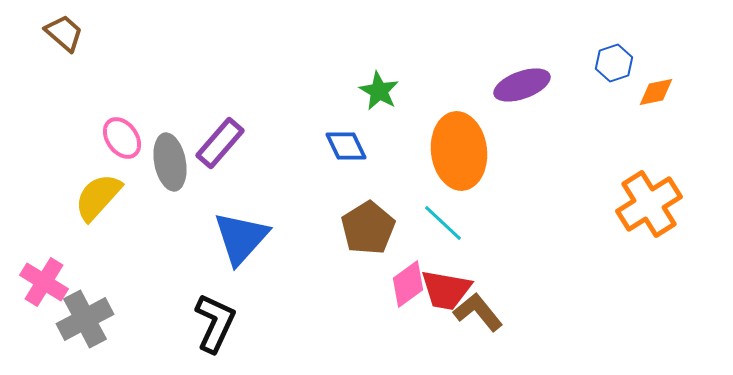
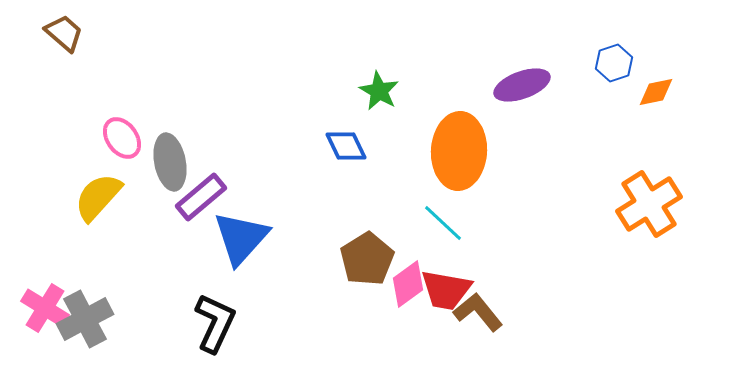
purple rectangle: moved 19 px left, 54 px down; rotated 9 degrees clockwise
orange ellipse: rotated 10 degrees clockwise
brown pentagon: moved 1 px left, 31 px down
pink cross: moved 1 px right, 26 px down
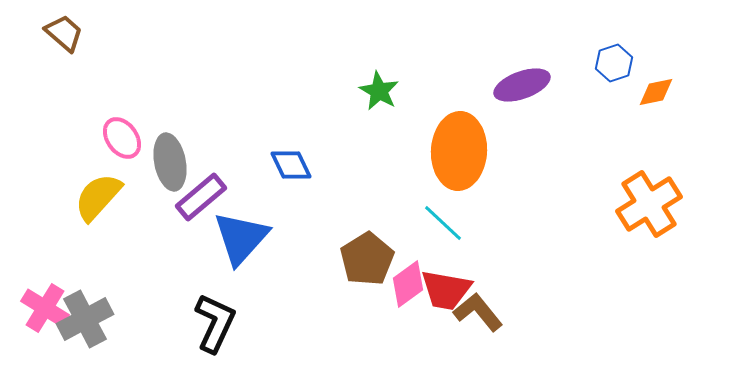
blue diamond: moved 55 px left, 19 px down
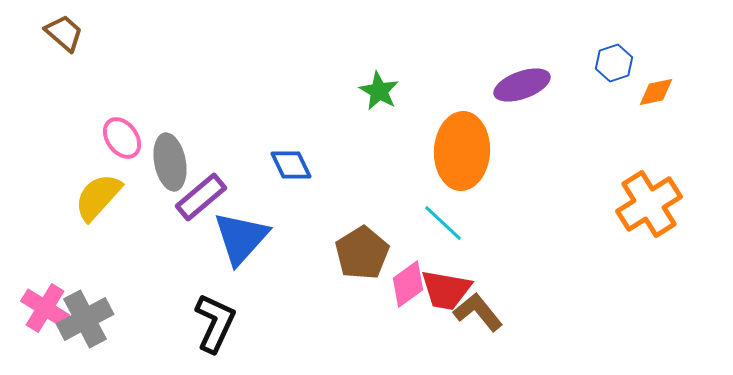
orange ellipse: moved 3 px right
brown pentagon: moved 5 px left, 6 px up
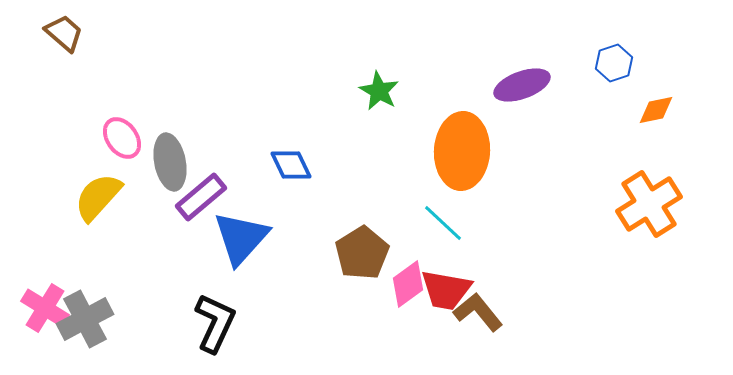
orange diamond: moved 18 px down
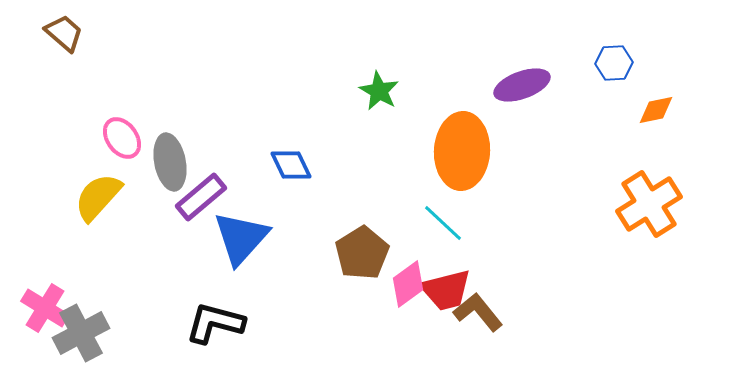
blue hexagon: rotated 15 degrees clockwise
red trapezoid: rotated 24 degrees counterclockwise
gray cross: moved 4 px left, 14 px down
black L-shape: rotated 100 degrees counterclockwise
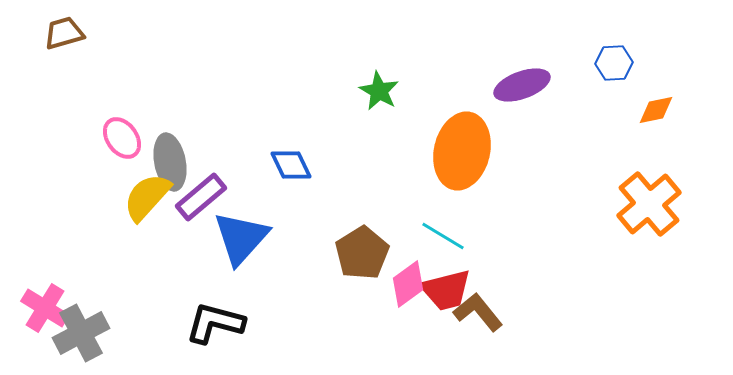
brown trapezoid: rotated 57 degrees counterclockwise
orange ellipse: rotated 10 degrees clockwise
yellow semicircle: moved 49 px right
orange cross: rotated 8 degrees counterclockwise
cyan line: moved 13 px down; rotated 12 degrees counterclockwise
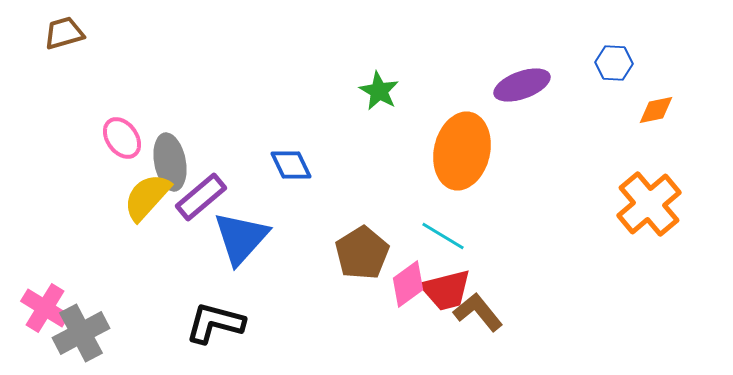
blue hexagon: rotated 6 degrees clockwise
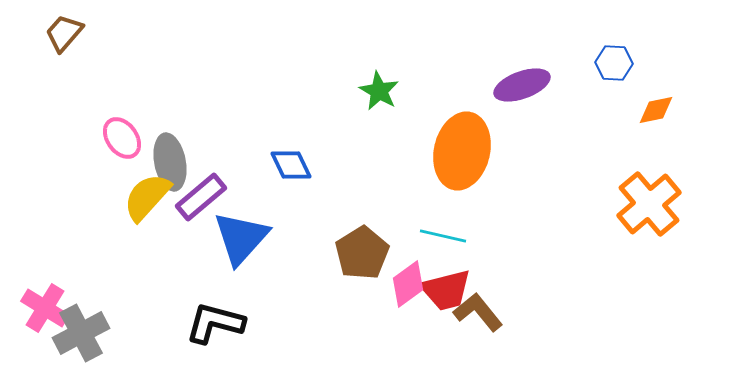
brown trapezoid: rotated 33 degrees counterclockwise
cyan line: rotated 18 degrees counterclockwise
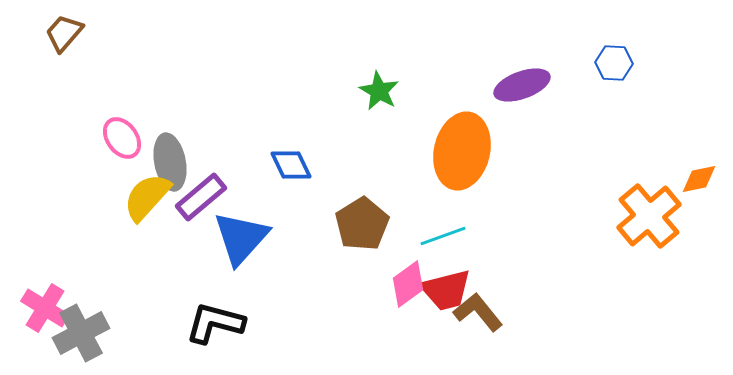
orange diamond: moved 43 px right, 69 px down
orange cross: moved 12 px down
cyan line: rotated 33 degrees counterclockwise
brown pentagon: moved 29 px up
